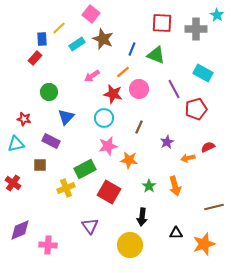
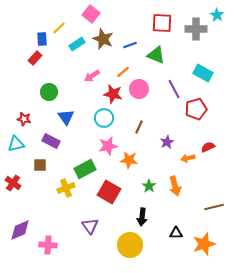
blue line at (132, 49): moved 2 px left, 4 px up; rotated 48 degrees clockwise
blue triangle at (66, 117): rotated 18 degrees counterclockwise
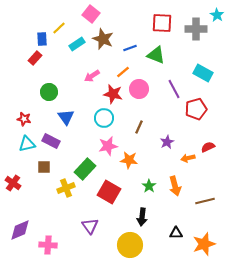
blue line at (130, 45): moved 3 px down
cyan triangle at (16, 144): moved 11 px right
brown square at (40, 165): moved 4 px right, 2 px down
green rectangle at (85, 169): rotated 20 degrees counterclockwise
brown line at (214, 207): moved 9 px left, 6 px up
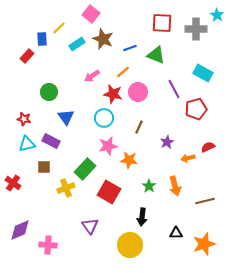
red rectangle at (35, 58): moved 8 px left, 2 px up
pink circle at (139, 89): moved 1 px left, 3 px down
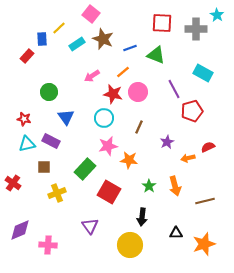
red pentagon at (196, 109): moved 4 px left, 2 px down
yellow cross at (66, 188): moved 9 px left, 5 px down
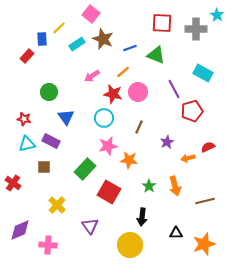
yellow cross at (57, 193): moved 12 px down; rotated 24 degrees counterclockwise
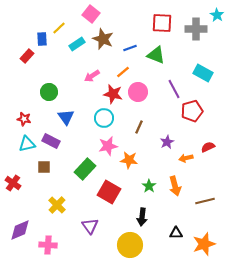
orange arrow at (188, 158): moved 2 px left
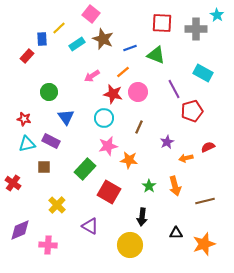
purple triangle at (90, 226): rotated 24 degrees counterclockwise
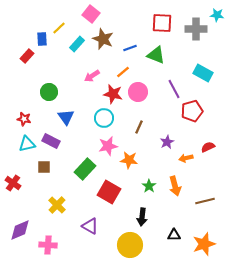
cyan star at (217, 15): rotated 24 degrees counterclockwise
cyan rectangle at (77, 44): rotated 14 degrees counterclockwise
black triangle at (176, 233): moved 2 px left, 2 px down
